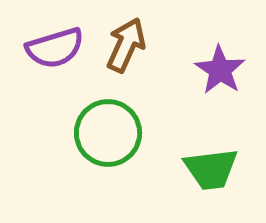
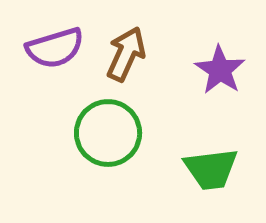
brown arrow: moved 9 px down
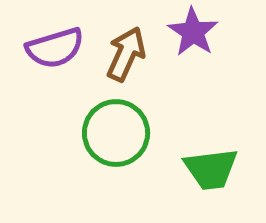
purple star: moved 27 px left, 38 px up
green circle: moved 8 px right
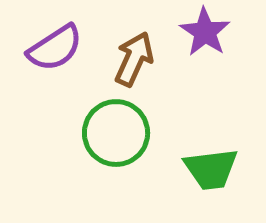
purple star: moved 12 px right
purple semicircle: rotated 16 degrees counterclockwise
brown arrow: moved 8 px right, 5 px down
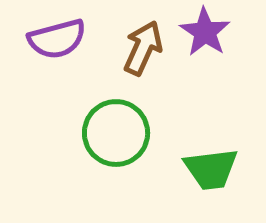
purple semicircle: moved 2 px right, 9 px up; rotated 18 degrees clockwise
brown arrow: moved 9 px right, 11 px up
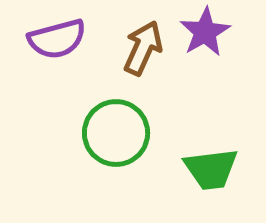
purple star: rotated 9 degrees clockwise
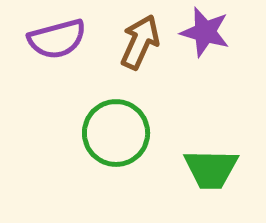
purple star: rotated 27 degrees counterclockwise
brown arrow: moved 3 px left, 6 px up
green trapezoid: rotated 8 degrees clockwise
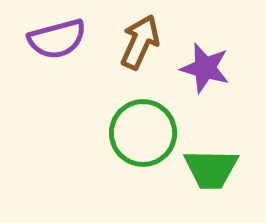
purple star: moved 36 px down
green circle: moved 27 px right
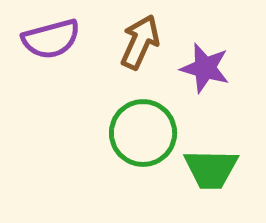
purple semicircle: moved 6 px left
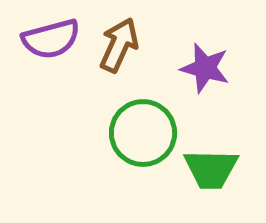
brown arrow: moved 21 px left, 3 px down
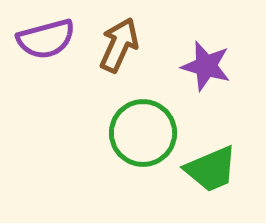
purple semicircle: moved 5 px left
purple star: moved 1 px right, 2 px up
green trapezoid: rotated 24 degrees counterclockwise
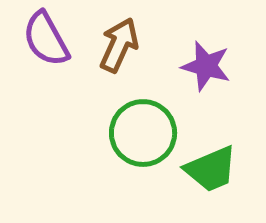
purple semicircle: rotated 76 degrees clockwise
